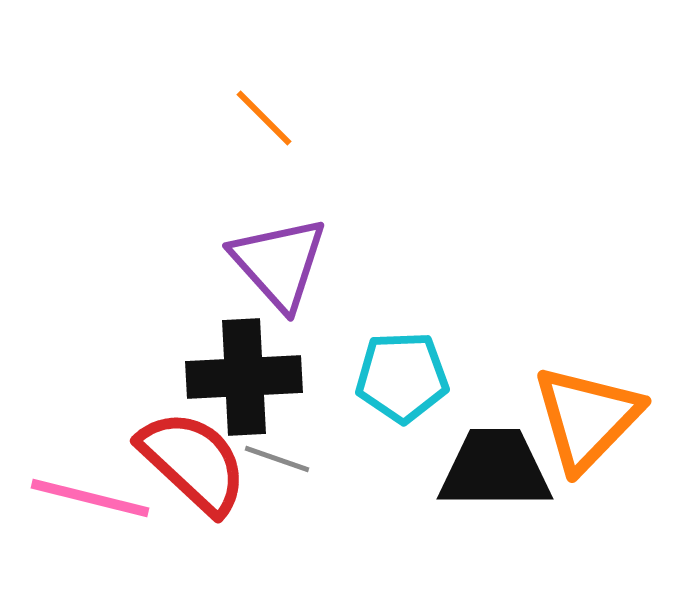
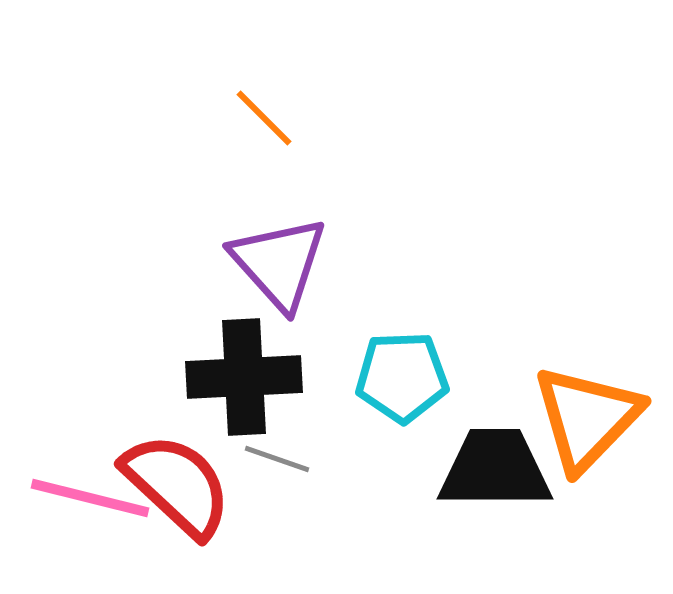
red semicircle: moved 16 px left, 23 px down
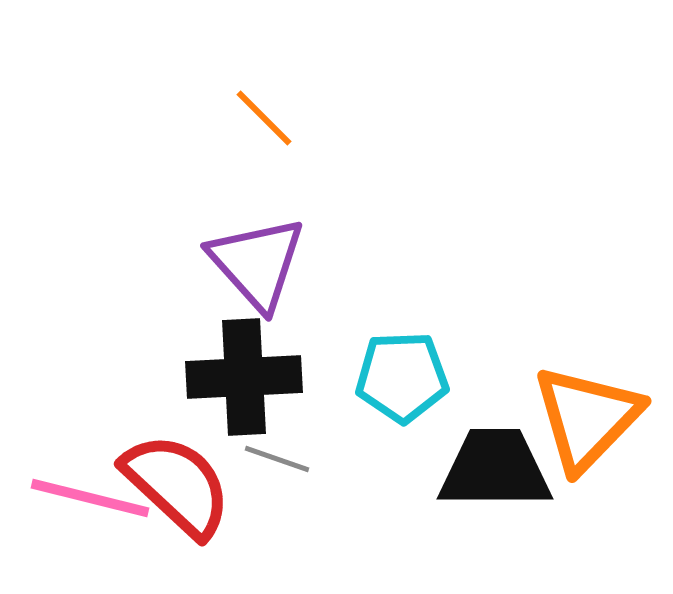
purple triangle: moved 22 px left
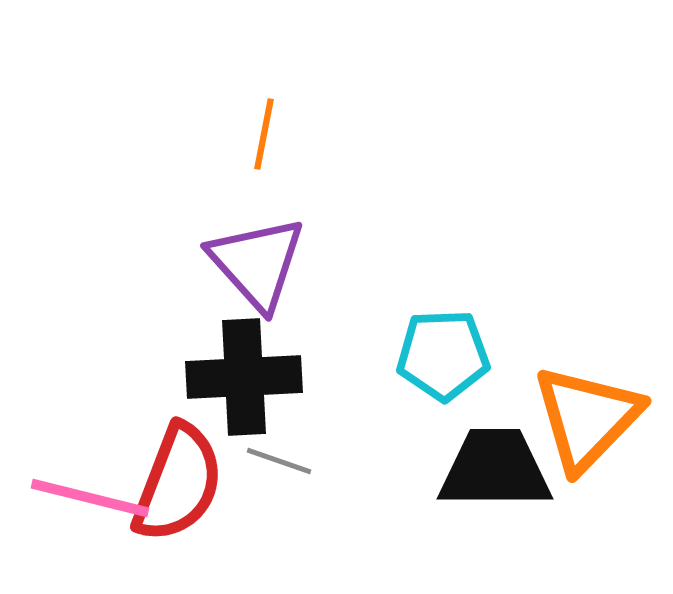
orange line: moved 16 px down; rotated 56 degrees clockwise
cyan pentagon: moved 41 px right, 22 px up
gray line: moved 2 px right, 2 px down
red semicircle: moved 1 px right, 2 px up; rotated 68 degrees clockwise
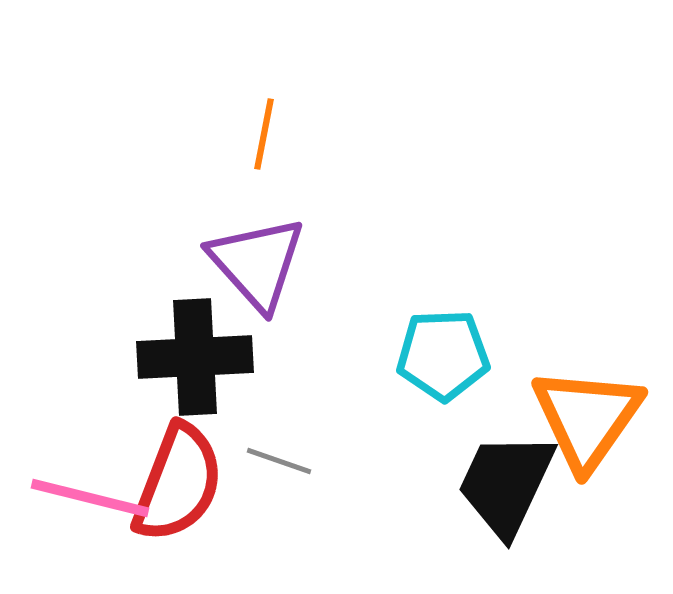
black cross: moved 49 px left, 20 px up
orange triangle: rotated 9 degrees counterclockwise
black trapezoid: moved 11 px right, 15 px down; rotated 65 degrees counterclockwise
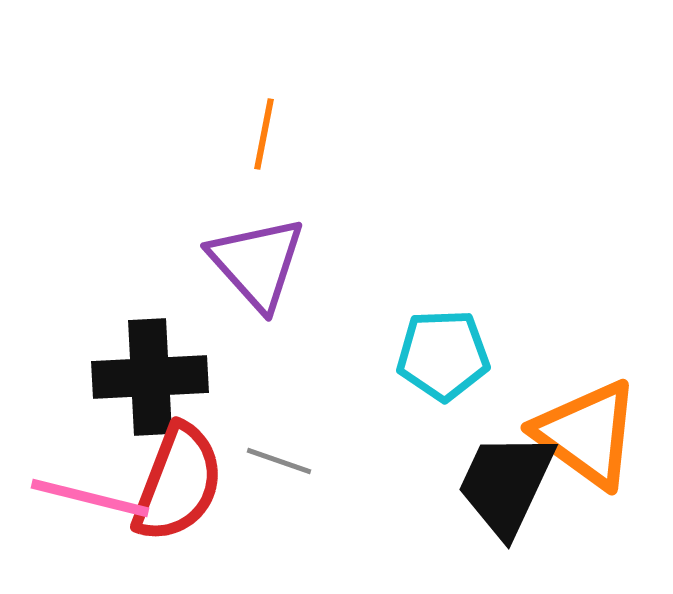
black cross: moved 45 px left, 20 px down
orange triangle: moved 16 px down; rotated 29 degrees counterclockwise
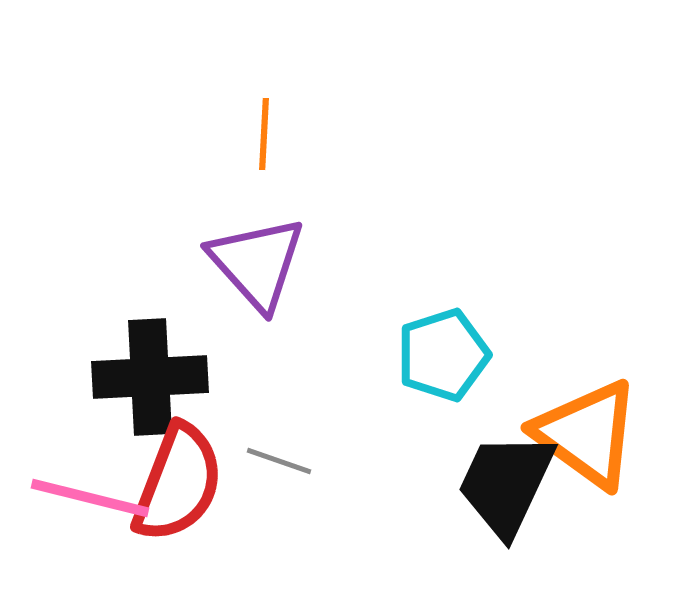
orange line: rotated 8 degrees counterclockwise
cyan pentagon: rotated 16 degrees counterclockwise
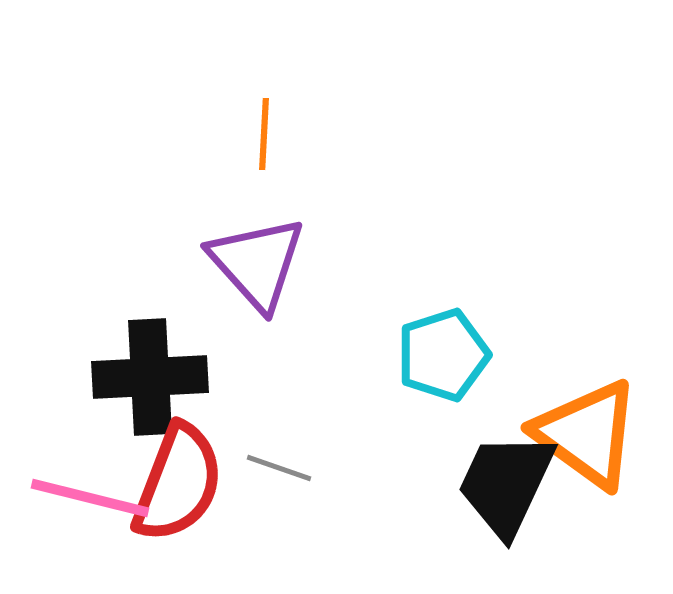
gray line: moved 7 px down
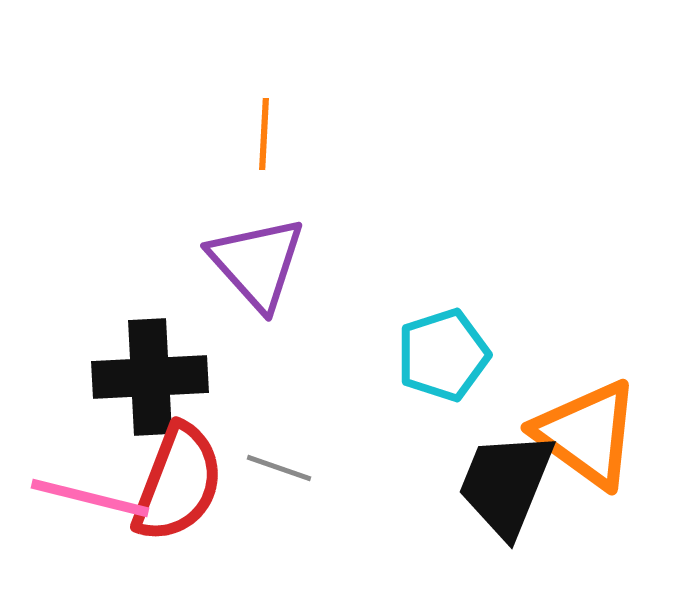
black trapezoid: rotated 3 degrees counterclockwise
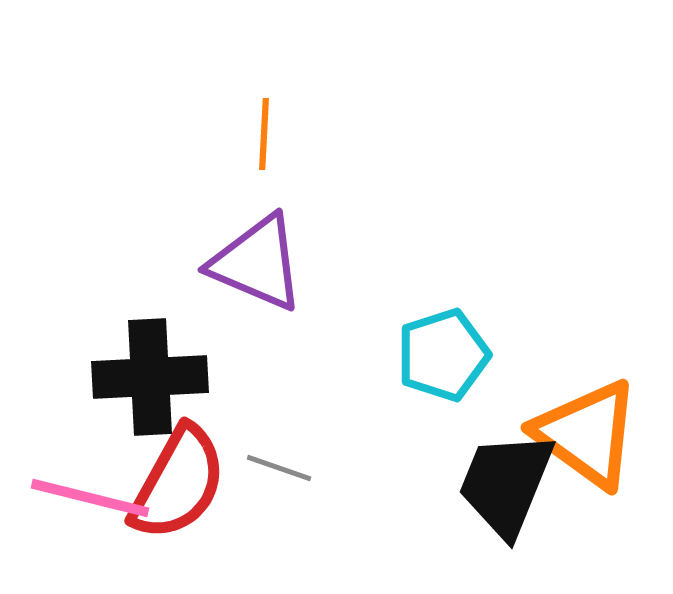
purple triangle: rotated 25 degrees counterclockwise
red semicircle: rotated 8 degrees clockwise
